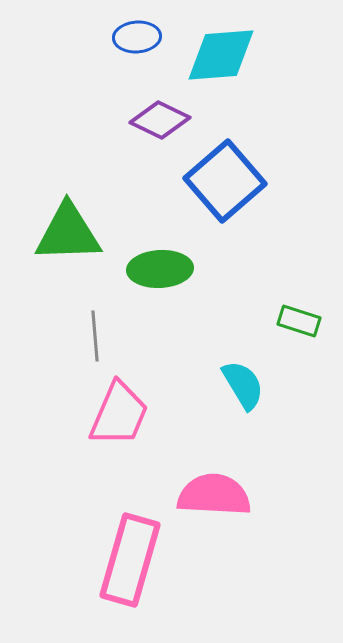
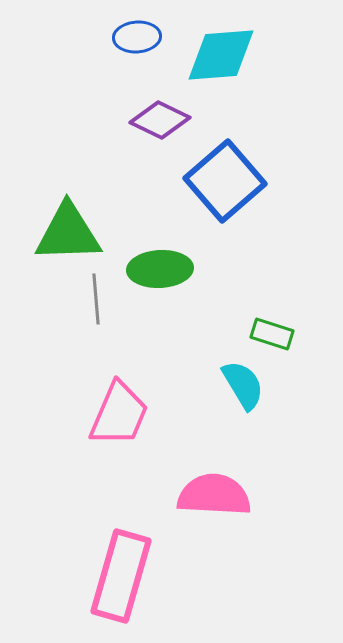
green rectangle: moved 27 px left, 13 px down
gray line: moved 1 px right, 37 px up
pink rectangle: moved 9 px left, 16 px down
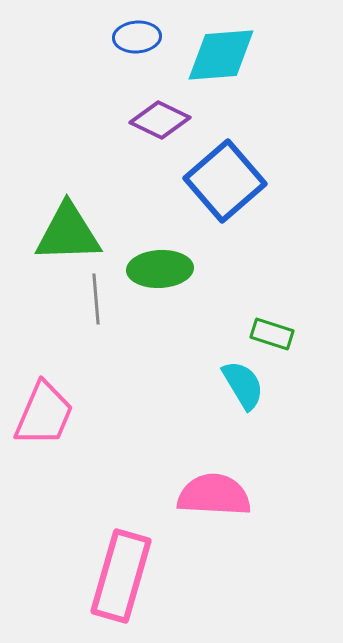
pink trapezoid: moved 75 px left
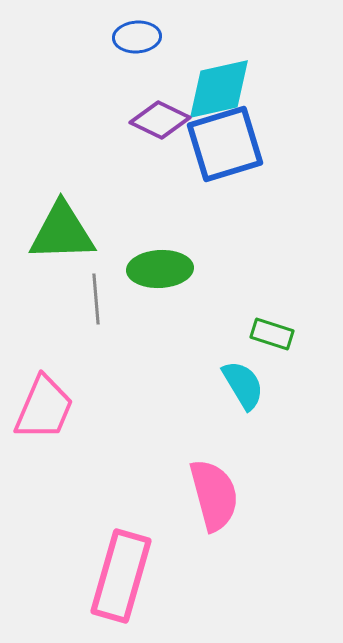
cyan diamond: moved 2 px left, 34 px down; rotated 8 degrees counterclockwise
blue square: moved 37 px up; rotated 24 degrees clockwise
green triangle: moved 6 px left, 1 px up
pink trapezoid: moved 6 px up
pink semicircle: rotated 72 degrees clockwise
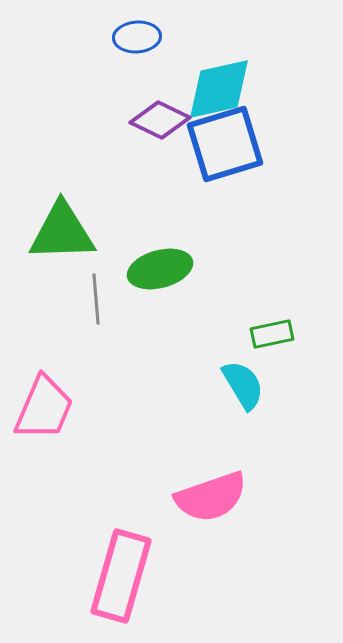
green ellipse: rotated 12 degrees counterclockwise
green rectangle: rotated 30 degrees counterclockwise
pink semicircle: moved 3 px left, 2 px down; rotated 86 degrees clockwise
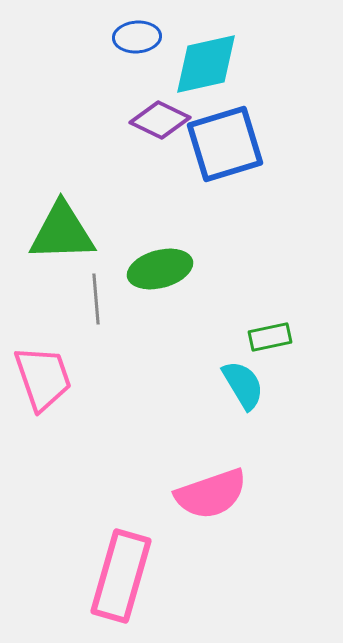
cyan diamond: moved 13 px left, 25 px up
green rectangle: moved 2 px left, 3 px down
pink trapezoid: moved 1 px left, 30 px up; rotated 42 degrees counterclockwise
pink semicircle: moved 3 px up
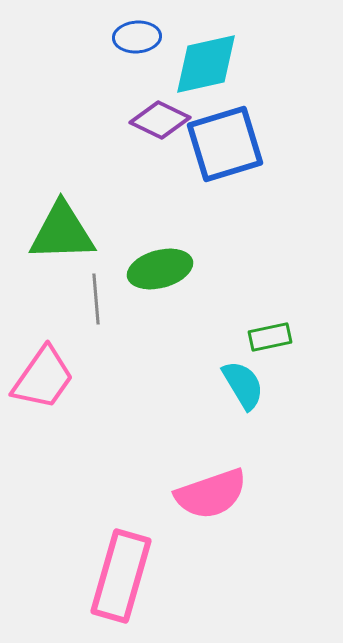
pink trapezoid: rotated 54 degrees clockwise
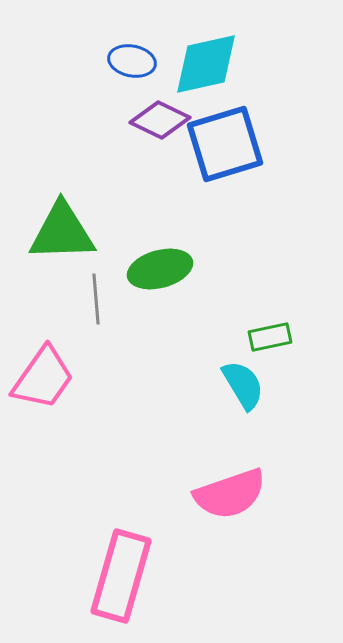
blue ellipse: moved 5 px left, 24 px down; rotated 15 degrees clockwise
pink semicircle: moved 19 px right
